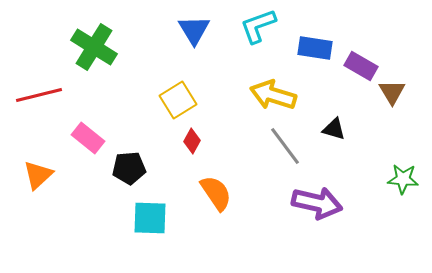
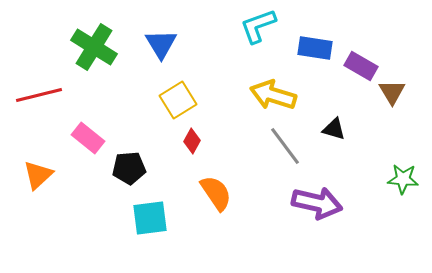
blue triangle: moved 33 px left, 14 px down
cyan square: rotated 9 degrees counterclockwise
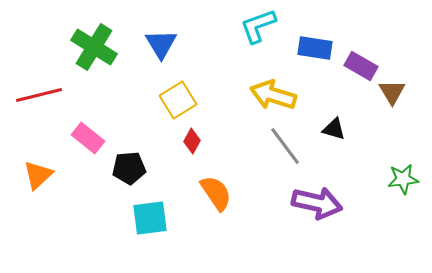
green star: rotated 12 degrees counterclockwise
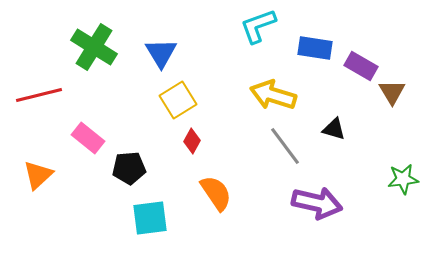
blue triangle: moved 9 px down
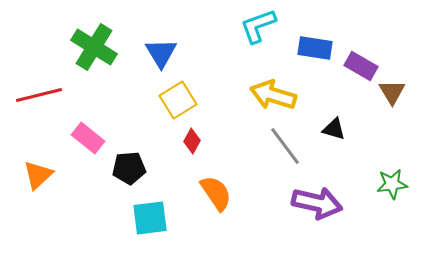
green star: moved 11 px left, 5 px down
